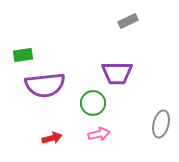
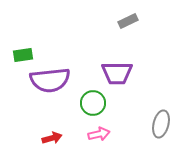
purple semicircle: moved 5 px right, 5 px up
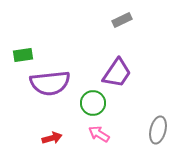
gray rectangle: moved 6 px left, 1 px up
purple trapezoid: rotated 56 degrees counterclockwise
purple semicircle: moved 3 px down
gray ellipse: moved 3 px left, 6 px down
pink arrow: rotated 135 degrees counterclockwise
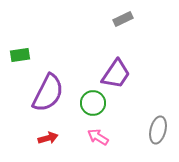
gray rectangle: moved 1 px right, 1 px up
green rectangle: moved 3 px left
purple trapezoid: moved 1 px left, 1 px down
purple semicircle: moved 2 px left, 10 px down; rotated 57 degrees counterclockwise
pink arrow: moved 1 px left, 3 px down
red arrow: moved 4 px left
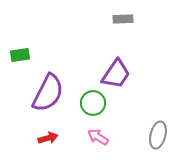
gray rectangle: rotated 24 degrees clockwise
gray ellipse: moved 5 px down
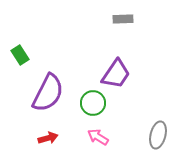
green rectangle: rotated 66 degrees clockwise
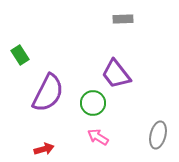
purple trapezoid: rotated 108 degrees clockwise
red arrow: moved 4 px left, 11 px down
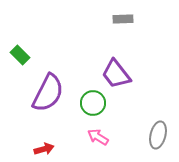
green rectangle: rotated 12 degrees counterclockwise
